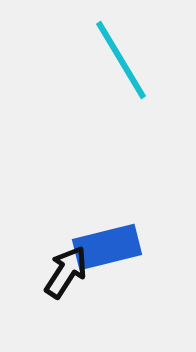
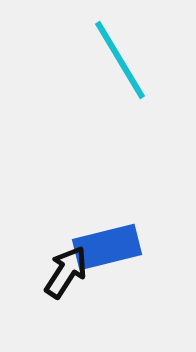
cyan line: moved 1 px left
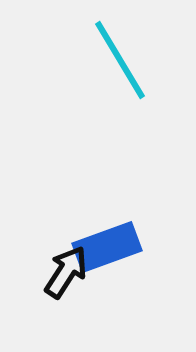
blue rectangle: rotated 6 degrees counterclockwise
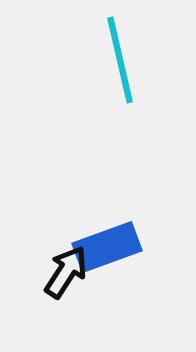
cyan line: rotated 18 degrees clockwise
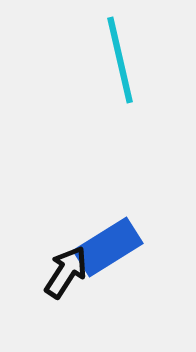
blue rectangle: moved 1 px right; rotated 12 degrees counterclockwise
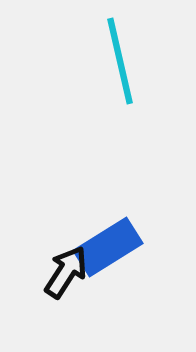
cyan line: moved 1 px down
